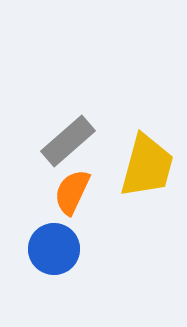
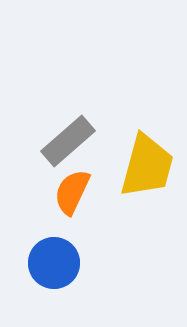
blue circle: moved 14 px down
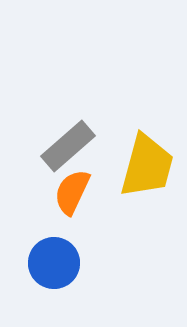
gray rectangle: moved 5 px down
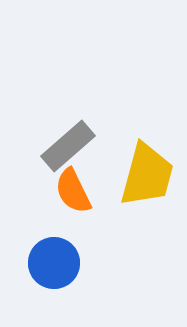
yellow trapezoid: moved 9 px down
orange semicircle: moved 1 px right, 1 px up; rotated 51 degrees counterclockwise
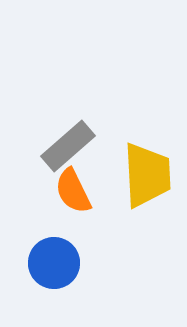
yellow trapezoid: rotated 18 degrees counterclockwise
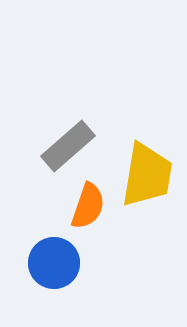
yellow trapezoid: rotated 12 degrees clockwise
orange semicircle: moved 15 px right, 15 px down; rotated 135 degrees counterclockwise
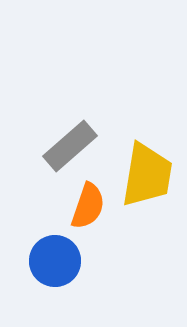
gray rectangle: moved 2 px right
blue circle: moved 1 px right, 2 px up
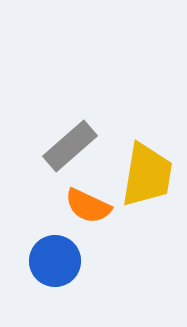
orange semicircle: rotated 96 degrees clockwise
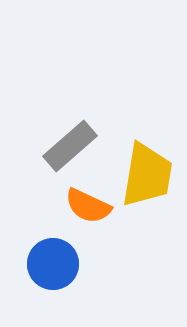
blue circle: moved 2 px left, 3 px down
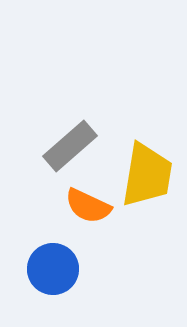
blue circle: moved 5 px down
